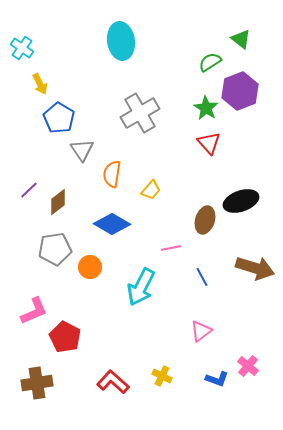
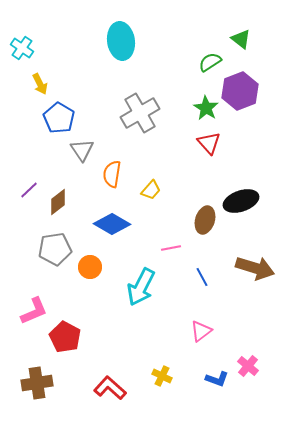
red L-shape: moved 3 px left, 6 px down
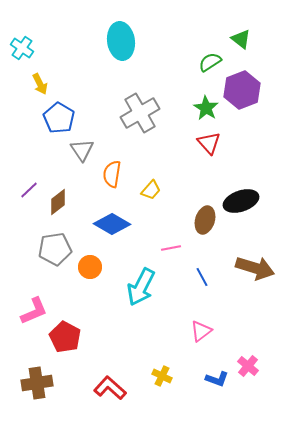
purple hexagon: moved 2 px right, 1 px up
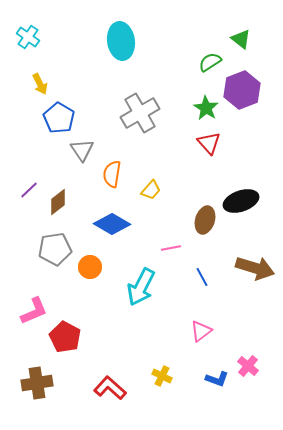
cyan cross: moved 6 px right, 11 px up
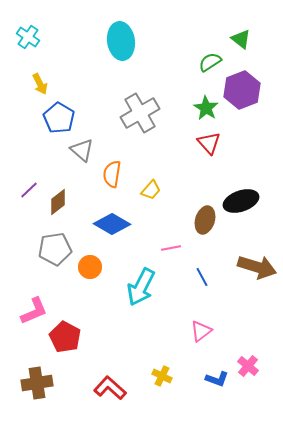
gray triangle: rotated 15 degrees counterclockwise
brown arrow: moved 2 px right, 1 px up
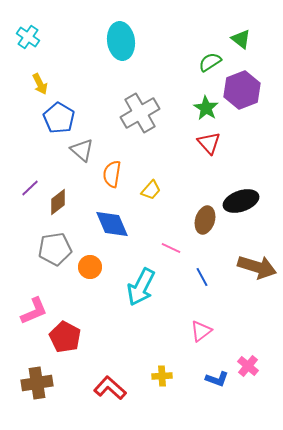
purple line: moved 1 px right, 2 px up
blue diamond: rotated 36 degrees clockwise
pink line: rotated 36 degrees clockwise
yellow cross: rotated 30 degrees counterclockwise
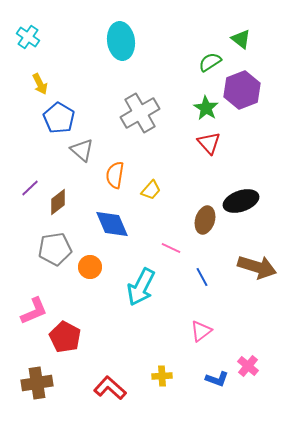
orange semicircle: moved 3 px right, 1 px down
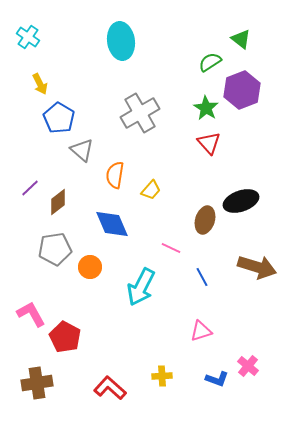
pink L-shape: moved 3 px left, 3 px down; rotated 96 degrees counterclockwise
pink triangle: rotated 20 degrees clockwise
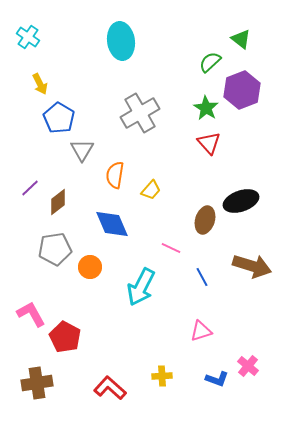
green semicircle: rotated 10 degrees counterclockwise
gray triangle: rotated 20 degrees clockwise
brown arrow: moved 5 px left, 1 px up
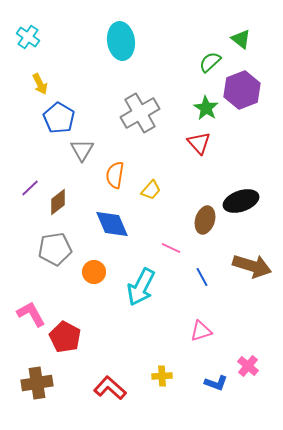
red triangle: moved 10 px left
orange circle: moved 4 px right, 5 px down
blue L-shape: moved 1 px left, 4 px down
